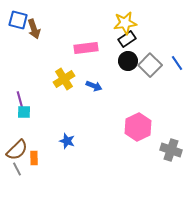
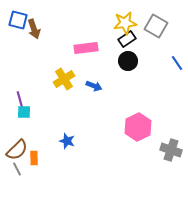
gray square: moved 6 px right, 39 px up; rotated 15 degrees counterclockwise
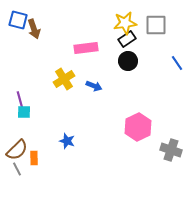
gray square: moved 1 px up; rotated 30 degrees counterclockwise
